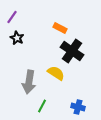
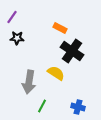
black star: rotated 24 degrees counterclockwise
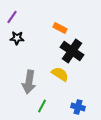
yellow semicircle: moved 4 px right, 1 px down
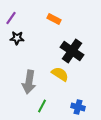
purple line: moved 1 px left, 1 px down
orange rectangle: moved 6 px left, 9 px up
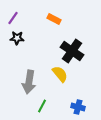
purple line: moved 2 px right
yellow semicircle: rotated 18 degrees clockwise
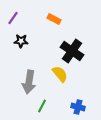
black star: moved 4 px right, 3 px down
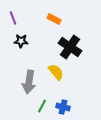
purple line: rotated 56 degrees counterclockwise
black cross: moved 2 px left, 4 px up
yellow semicircle: moved 4 px left, 2 px up
blue cross: moved 15 px left
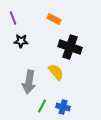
black cross: rotated 15 degrees counterclockwise
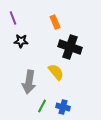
orange rectangle: moved 1 px right, 3 px down; rotated 40 degrees clockwise
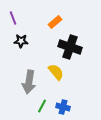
orange rectangle: rotated 72 degrees clockwise
